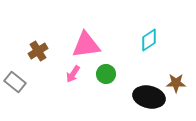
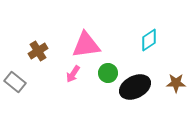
green circle: moved 2 px right, 1 px up
black ellipse: moved 14 px left, 10 px up; rotated 40 degrees counterclockwise
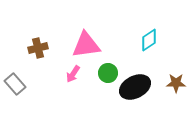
brown cross: moved 3 px up; rotated 18 degrees clockwise
gray rectangle: moved 2 px down; rotated 10 degrees clockwise
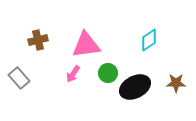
brown cross: moved 8 px up
gray rectangle: moved 4 px right, 6 px up
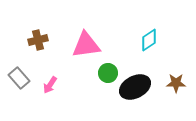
pink arrow: moved 23 px left, 11 px down
